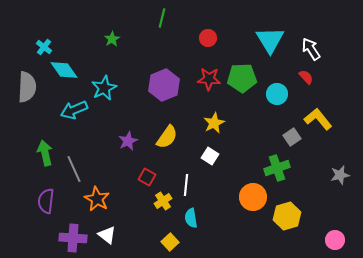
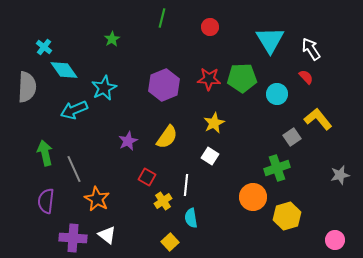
red circle: moved 2 px right, 11 px up
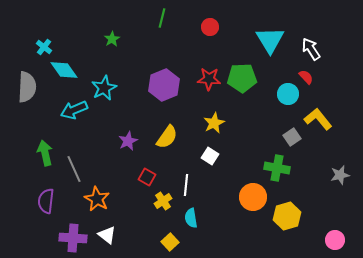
cyan circle: moved 11 px right
green cross: rotated 30 degrees clockwise
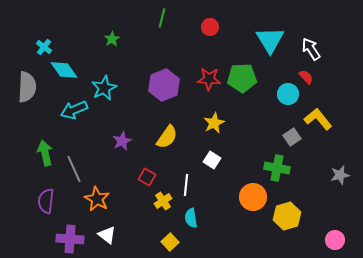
purple star: moved 6 px left
white square: moved 2 px right, 4 px down
purple cross: moved 3 px left, 1 px down
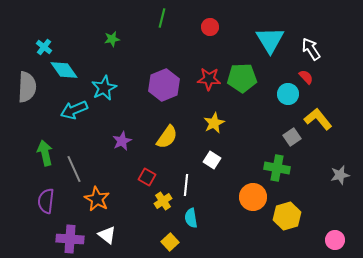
green star: rotated 21 degrees clockwise
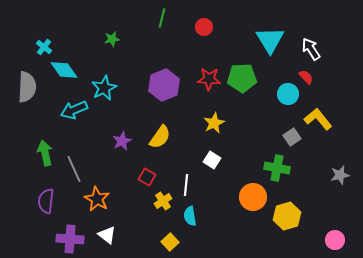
red circle: moved 6 px left
yellow semicircle: moved 7 px left
cyan semicircle: moved 1 px left, 2 px up
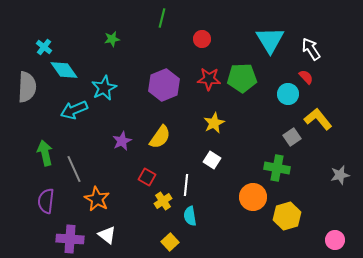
red circle: moved 2 px left, 12 px down
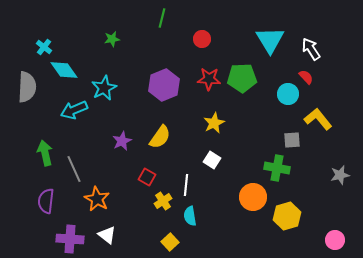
gray square: moved 3 px down; rotated 30 degrees clockwise
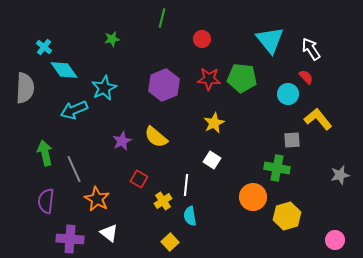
cyan triangle: rotated 8 degrees counterclockwise
green pentagon: rotated 8 degrees clockwise
gray semicircle: moved 2 px left, 1 px down
yellow semicircle: moved 4 px left; rotated 95 degrees clockwise
red square: moved 8 px left, 2 px down
white triangle: moved 2 px right, 2 px up
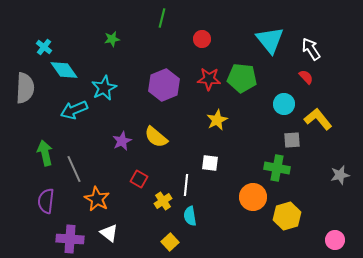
cyan circle: moved 4 px left, 10 px down
yellow star: moved 3 px right, 3 px up
white square: moved 2 px left, 3 px down; rotated 24 degrees counterclockwise
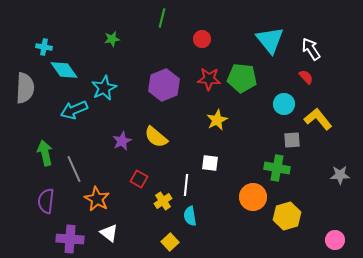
cyan cross: rotated 28 degrees counterclockwise
gray star: rotated 12 degrees clockwise
